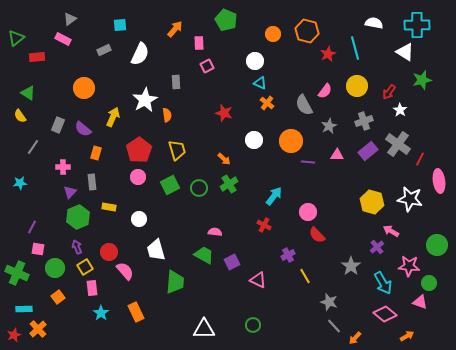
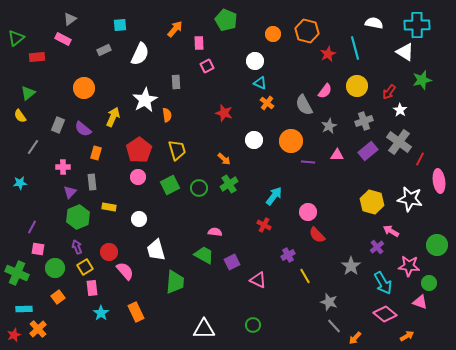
green triangle at (28, 93): rotated 49 degrees clockwise
gray cross at (398, 144): moved 1 px right, 2 px up
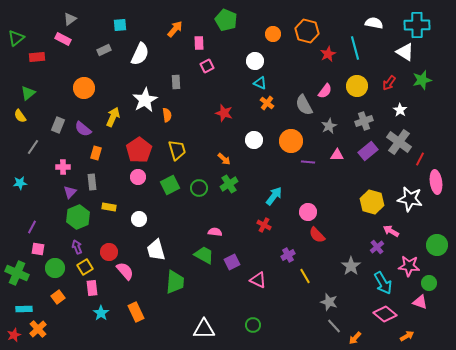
red arrow at (389, 92): moved 9 px up
pink ellipse at (439, 181): moved 3 px left, 1 px down
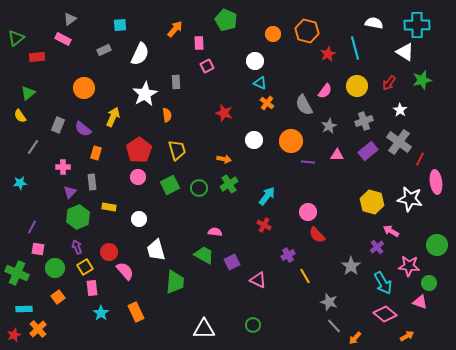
white star at (145, 100): moved 6 px up
orange arrow at (224, 159): rotated 32 degrees counterclockwise
cyan arrow at (274, 196): moved 7 px left
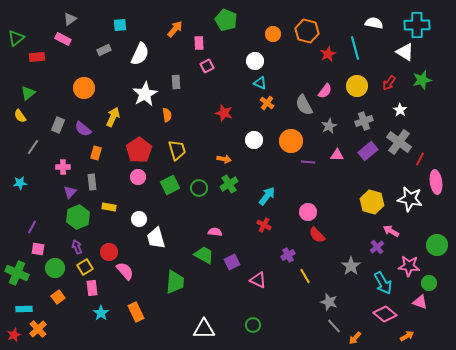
white trapezoid at (156, 250): moved 12 px up
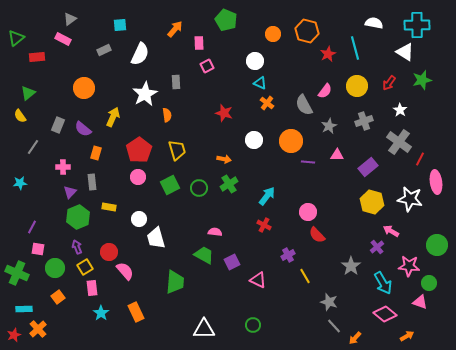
purple rectangle at (368, 151): moved 16 px down
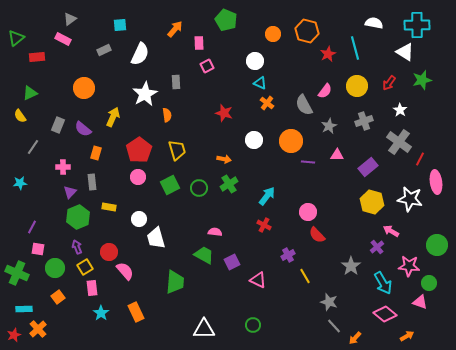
green triangle at (28, 93): moved 2 px right; rotated 14 degrees clockwise
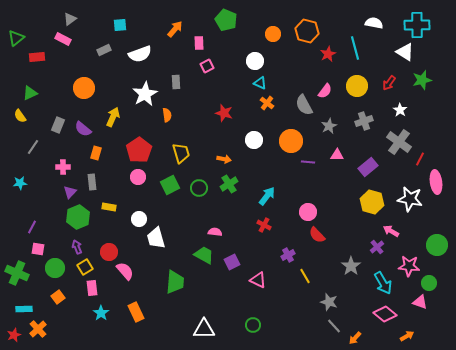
white semicircle at (140, 54): rotated 45 degrees clockwise
yellow trapezoid at (177, 150): moved 4 px right, 3 px down
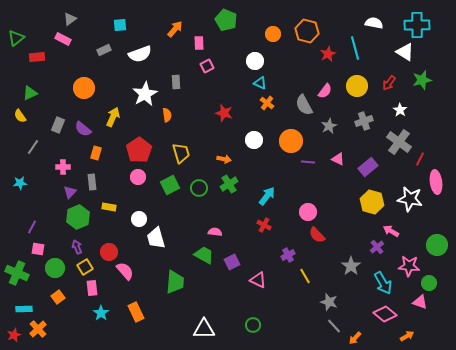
pink triangle at (337, 155): moved 1 px right, 4 px down; rotated 24 degrees clockwise
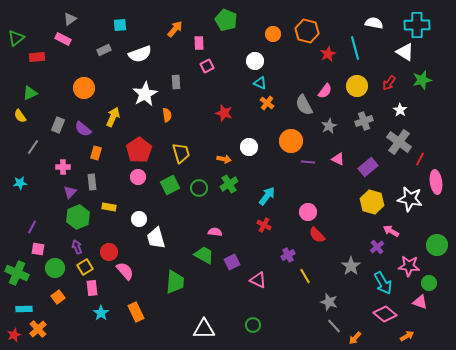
white circle at (254, 140): moved 5 px left, 7 px down
